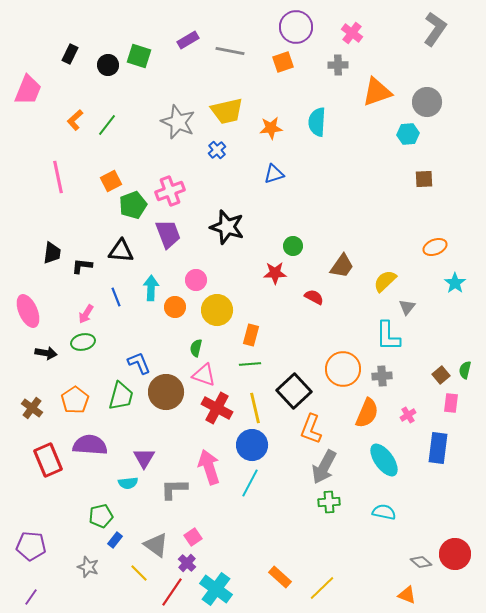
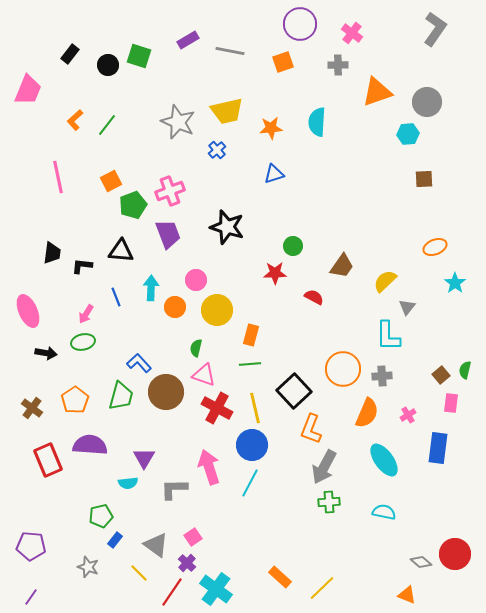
purple circle at (296, 27): moved 4 px right, 3 px up
black rectangle at (70, 54): rotated 12 degrees clockwise
blue L-shape at (139, 363): rotated 20 degrees counterclockwise
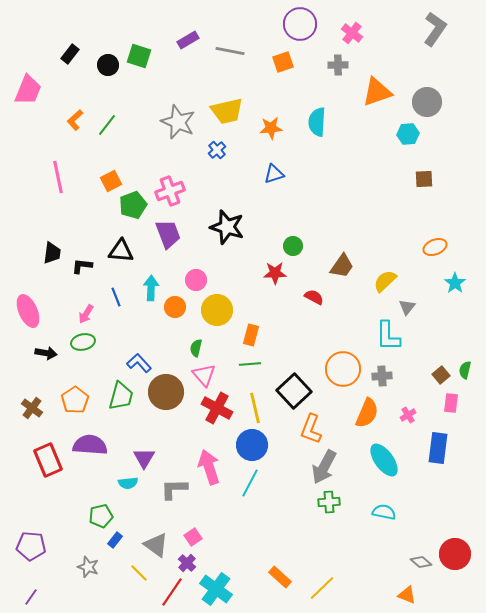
pink triangle at (204, 375): rotated 30 degrees clockwise
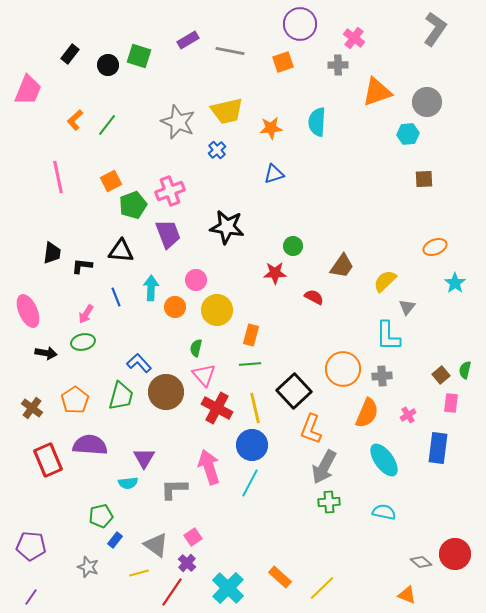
pink cross at (352, 33): moved 2 px right, 5 px down
black star at (227, 227): rotated 8 degrees counterclockwise
yellow line at (139, 573): rotated 60 degrees counterclockwise
cyan cross at (216, 589): moved 12 px right, 1 px up; rotated 8 degrees clockwise
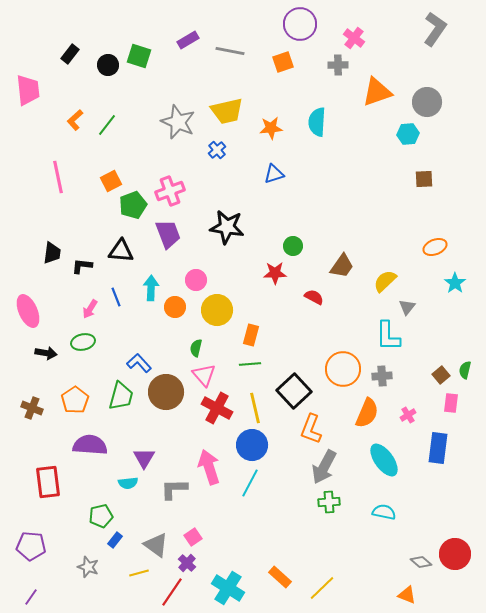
pink trapezoid at (28, 90): rotated 28 degrees counterclockwise
pink arrow at (86, 314): moved 4 px right, 5 px up
brown cross at (32, 408): rotated 15 degrees counterclockwise
red rectangle at (48, 460): moved 22 px down; rotated 16 degrees clockwise
cyan cross at (228, 588): rotated 12 degrees counterclockwise
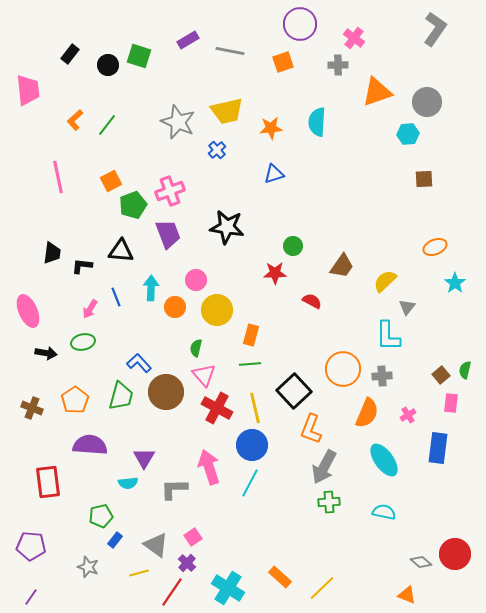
red semicircle at (314, 297): moved 2 px left, 4 px down
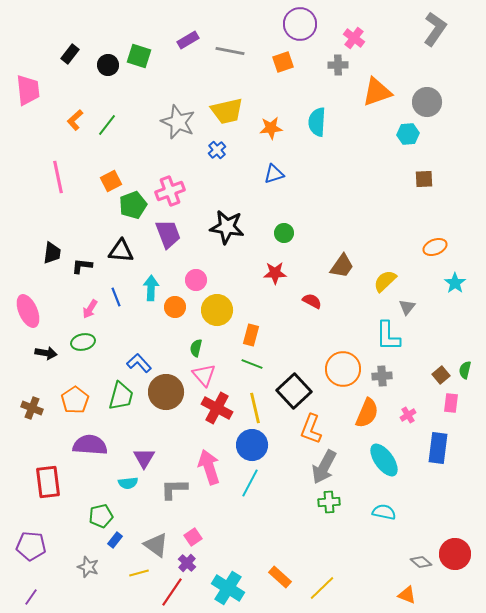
green circle at (293, 246): moved 9 px left, 13 px up
green line at (250, 364): moved 2 px right; rotated 25 degrees clockwise
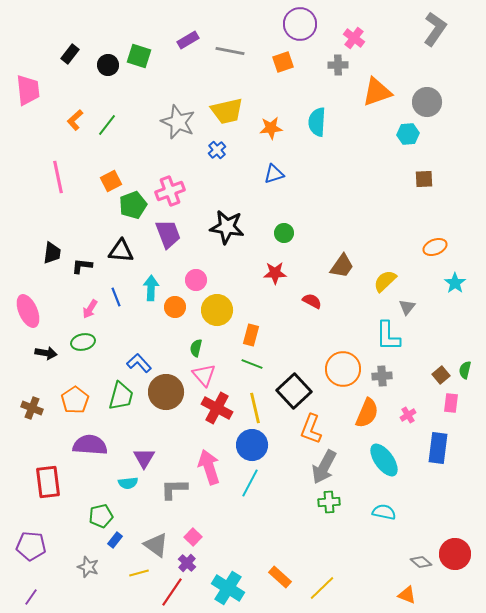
pink square at (193, 537): rotated 12 degrees counterclockwise
